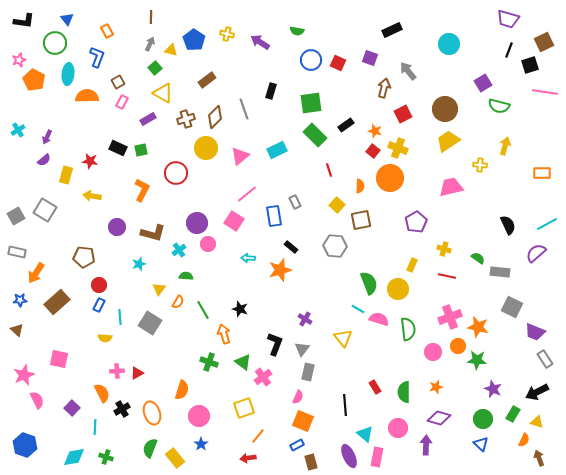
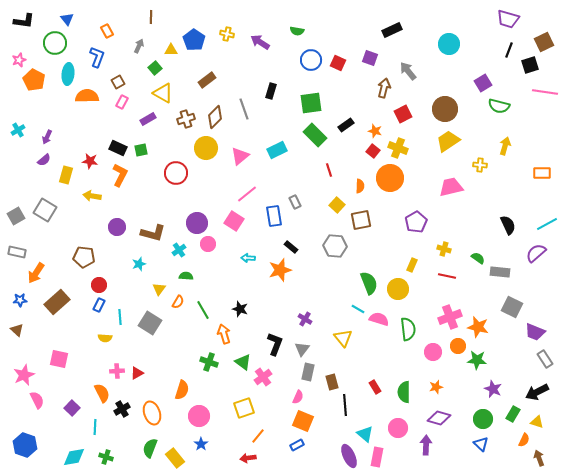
gray arrow at (150, 44): moved 11 px left, 2 px down
yellow triangle at (171, 50): rotated 16 degrees counterclockwise
orange L-shape at (142, 190): moved 22 px left, 15 px up
brown rectangle at (311, 462): moved 21 px right, 80 px up
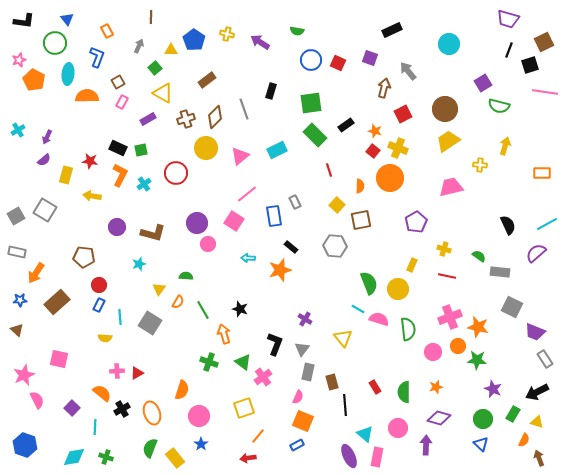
cyan cross at (179, 250): moved 35 px left, 66 px up
green semicircle at (478, 258): moved 1 px right, 2 px up
orange semicircle at (102, 393): rotated 24 degrees counterclockwise
